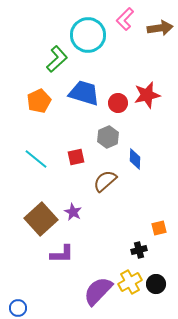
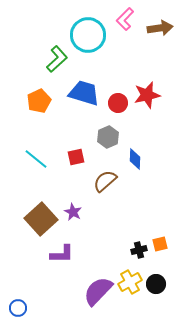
orange square: moved 1 px right, 16 px down
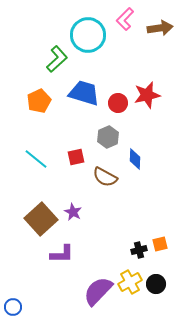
brown semicircle: moved 4 px up; rotated 110 degrees counterclockwise
blue circle: moved 5 px left, 1 px up
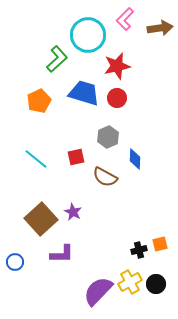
red star: moved 30 px left, 29 px up
red circle: moved 1 px left, 5 px up
blue circle: moved 2 px right, 45 px up
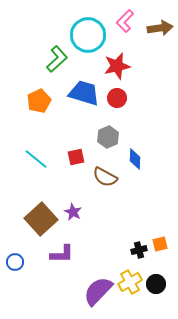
pink L-shape: moved 2 px down
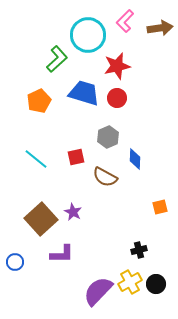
orange square: moved 37 px up
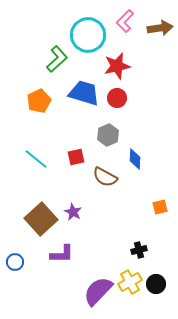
gray hexagon: moved 2 px up
